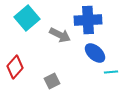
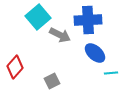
cyan square: moved 11 px right, 1 px up
cyan line: moved 1 px down
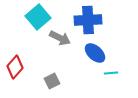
gray arrow: moved 3 px down
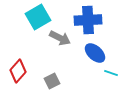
cyan square: rotated 10 degrees clockwise
red diamond: moved 3 px right, 4 px down
cyan line: rotated 24 degrees clockwise
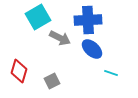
blue ellipse: moved 3 px left, 4 px up
red diamond: moved 1 px right; rotated 25 degrees counterclockwise
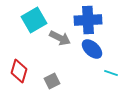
cyan square: moved 4 px left, 3 px down
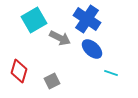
blue cross: moved 1 px left, 1 px up; rotated 36 degrees clockwise
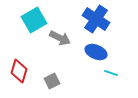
blue cross: moved 9 px right
blue ellipse: moved 4 px right, 3 px down; rotated 20 degrees counterclockwise
